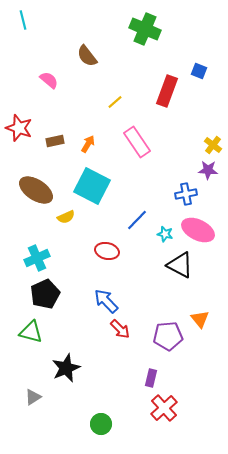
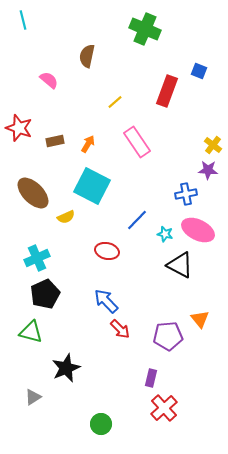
brown semicircle: rotated 50 degrees clockwise
brown ellipse: moved 3 px left, 3 px down; rotated 12 degrees clockwise
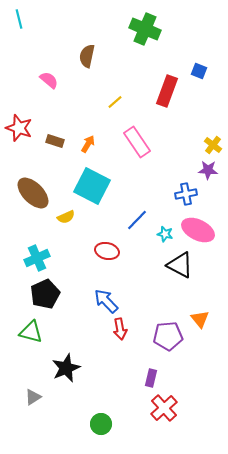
cyan line: moved 4 px left, 1 px up
brown rectangle: rotated 30 degrees clockwise
red arrow: rotated 35 degrees clockwise
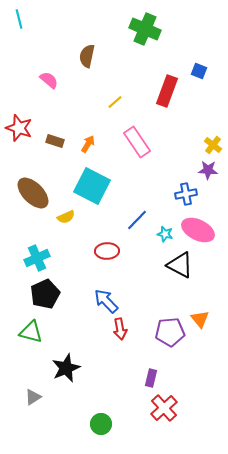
red ellipse: rotated 15 degrees counterclockwise
purple pentagon: moved 2 px right, 4 px up
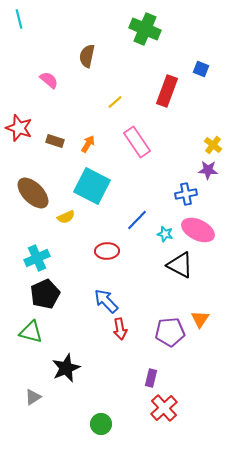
blue square: moved 2 px right, 2 px up
orange triangle: rotated 12 degrees clockwise
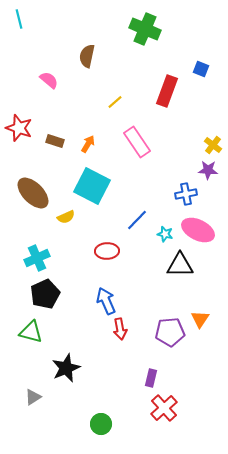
black triangle: rotated 28 degrees counterclockwise
blue arrow: rotated 20 degrees clockwise
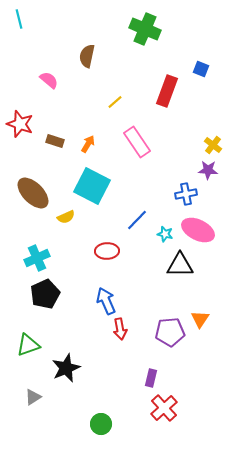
red star: moved 1 px right, 4 px up
green triangle: moved 3 px left, 13 px down; rotated 35 degrees counterclockwise
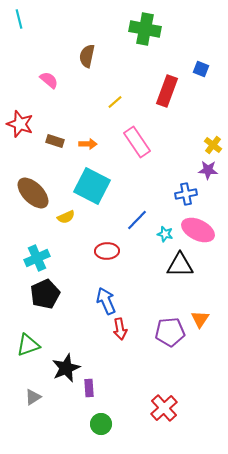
green cross: rotated 12 degrees counterclockwise
orange arrow: rotated 60 degrees clockwise
purple rectangle: moved 62 px left, 10 px down; rotated 18 degrees counterclockwise
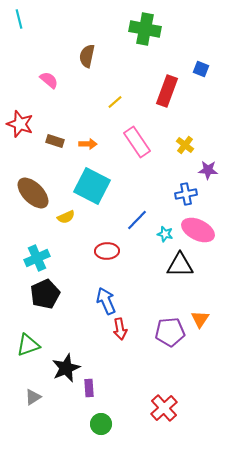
yellow cross: moved 28 px left
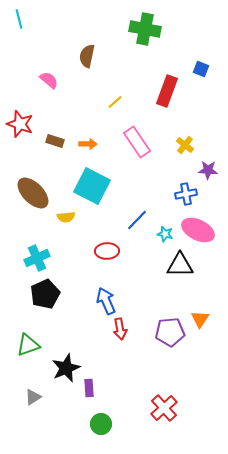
yellow semicircle: rotated 18 degrees clockwise
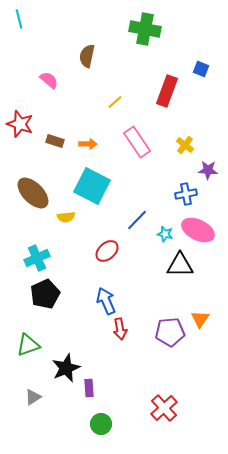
red ellipse: rotated 40 degrees counterclockwise
